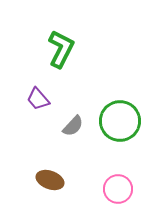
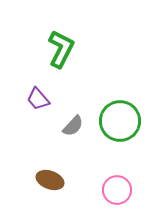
pink circle: moved 1 px left, 1 px down
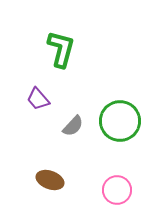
green L-shape: rotated 12 degrees counterclockwise
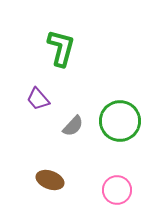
green L-shape: moved 1 px up
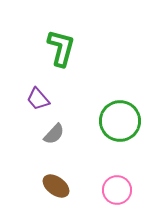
gray semicircle: moved 19 px left, 8 px down
brown ellipse: moved 6 px right, 6 px down; rotated 16 degrees clockwise
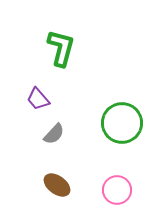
green circle: moved 2 px right, 2 px down
brown ellipse: moved 1 px right, 1 px up
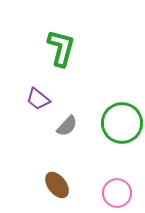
purple trapezoid: rotated 10 degrees counterclockwise
gray semicircle: moved 13 px right, 8 px up
brown ellipse: rotated 16 degrees clockwise
pink circle: moved 3 px down
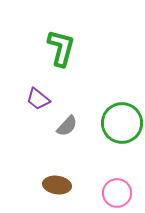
brown ellipse: rotated 44 degrees counterclockwise
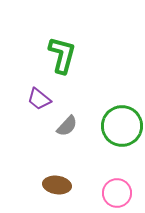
green L-shape: moved 1 px right, 7 px down
purple trapezoid: moved 1 px right
green circle: moved 3 px down
